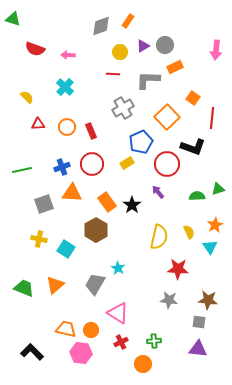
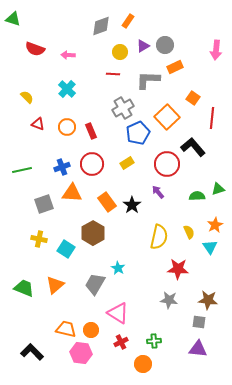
cyan cross at (65, 87): moved 2 px right, 2 px down
red triangle at (38, 124): rotated 24 degrees clockwise
blue pentagon at (141, 142): moved 3 px left, 9 px up
black L-shape at (193, 147): rotated 150 degrees counterclockwise
brown hexagon at (96, 230): moved 3 px left, 3 px down
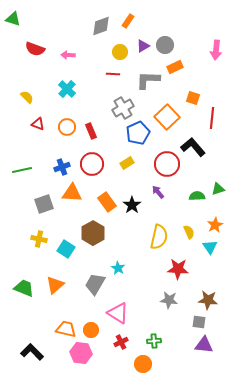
orange square at (193, 98): rotated 16 degrees counterclockwise
purple triangle at (198, 349): moved 6 px right, 4 px up
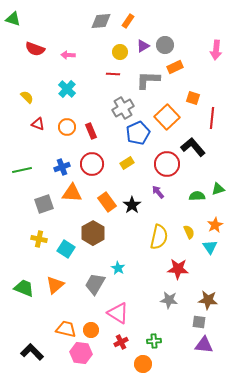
gray diamond at (101, 26): moved 5 px up; rotated 15 degrees clockwise
